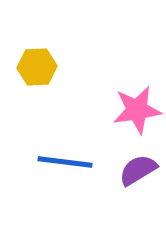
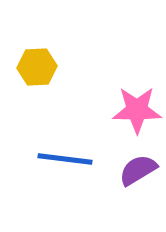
pink star: rotated 9 degrees clockwise
blue line: moved 3 px up
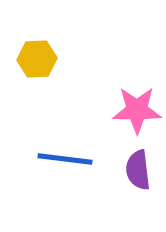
yellow hexagon: moved 8 px up
purple semicircle: rotated 66 degrees counterclockwise
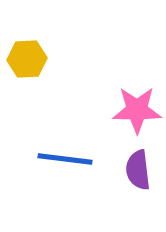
yellow hexagon: moved 10 px left
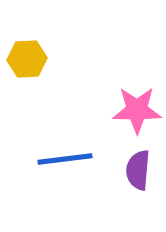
blue line: rotated 14 degrees counterclockwise
purple semicircle: rotated 12 degrees clockwise
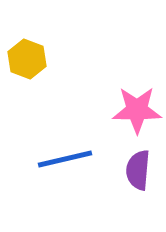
yellow hexagon: rotated 24 degrees clockwise
blue line: rotated 6 degrees counterclockwise
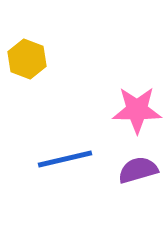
purple semicircle: rotated 69 degrees clockwise
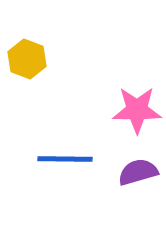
blue line: rotated 14 degrees clockwise
purple semicircle: moved 2 px down
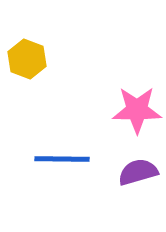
blue line: moved 3 px left
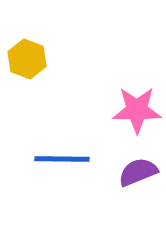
purple semicircle: rotated 6 degrees counterclockwise
